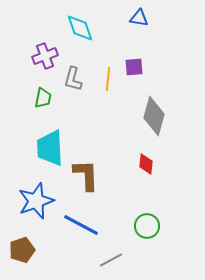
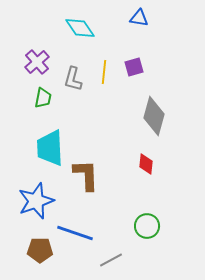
cyan diamond: rotated 16 degrees counterclockwise
purple cross: moved 8 px left, 6 px down; rotated 20 degrees counterclockwise
purple square: rotated 12 degrees counterclockwise
yellow line: moved 4 px left, 7 px up
blue line: moved 6 px left, 8 px down; rotated 9 degrees counterclockwise
brown pentagon: moved 18 px right; rotated 20 degrees clockwise
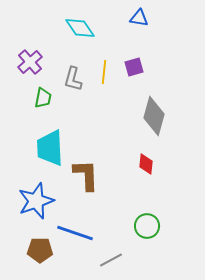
purple cross: moved 7 px left
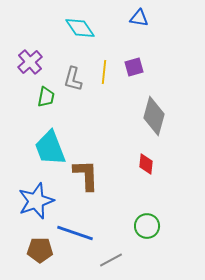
green trapezoid: moved 3 px right, 1 px up
cyan trapezoid: rotated 18 degrees counterclockwise
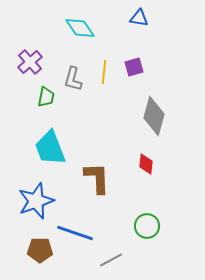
brown L-shape: moved 11 px right, 3 px down
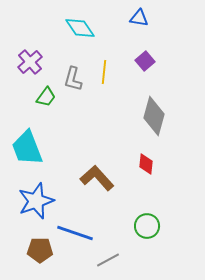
purple square: moved 11 px right, 6 px up; rotated 24 degrees counterclockwise
green trapezoid: rotated 25 degrees clockwise
cyan trapezoid: moved 23 px left
brown L-shape: rotated 40 degrees counterclockwise
gray line: moved 3 px left
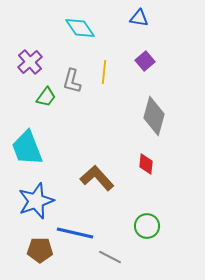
gray L-shape: moved 1 px left, 2 px down
blue line: rotated 6 degrees counterclockwise
gray line: moved 2 px right, 3 px up; rotated 55 degrees clockwise
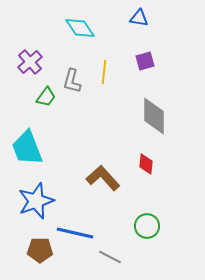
purple square: rotated 24 degrees clockwise
gray diamond: rotated 15 degrees counterclockwise
brown L-shape: moved 6 px right
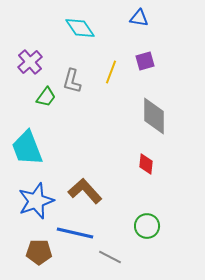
yellow line: moved 7 px right; rotated 15 degrees clockwise
brown L-shape: moved 18 px left, 13 px down
brown pentagon: moved 1 px left, 2 px down
